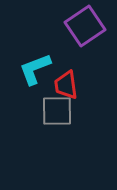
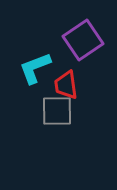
purple square: moved 2 px left, 14 px down
cyan L-shape: moved 1 px up
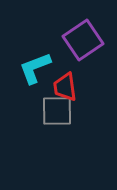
red trapezoid: moved 1 px left, 2 px down
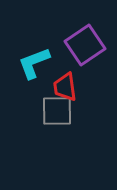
purple square: moved 2 px right, 5 px down
cyan L-shape: moved 1 px left, 5 px up
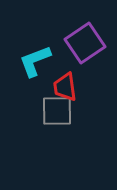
purple square: moved 2 px up
cyan L-shape: moved 1 px right, 2 px up
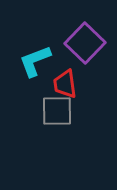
purple square: rotated 12 degrees counterclockwise
red trapezoid: moved 3 px up
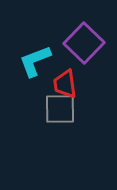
purple square: moved 1 px left
gray square: moved 3 px right, 2 px up
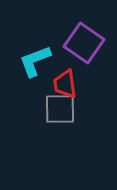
purple square: rotated 9 degrees counterclockwise
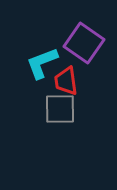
cyan L-shape: moved 7 px right, 2 px down
red trapezoid: moved 1 px right, 3 px up
